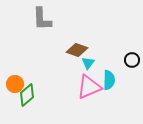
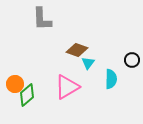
cyan semicircle: moved 2 px right, 1 px up
pink triangle: moved 22 px left; rotated 8 degrees counterclockwise
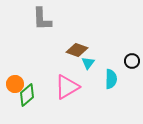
black circle: moved 1 px down
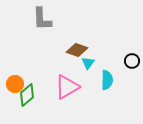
cyan semicircle: moved 4 px left, 1 px down
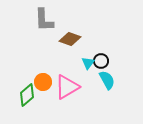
gray L-shape: moved 2 px right, 1 px down
brown diamond: moved 7 px left, 11 px up
black circle: moved 31 px left
cyan semicircle: rotated 30 degrees counterclockwise
orange circle: moved 28 px right, 2 px up
